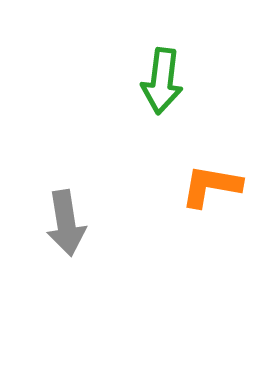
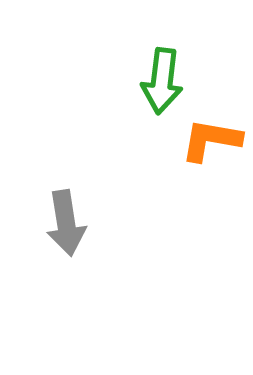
orange L-shape: moved 46 px up
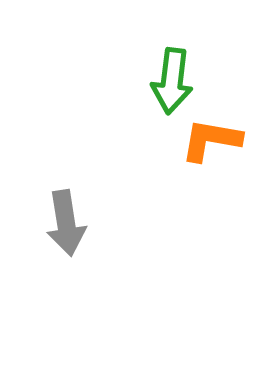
green arrow: moved 10 px right
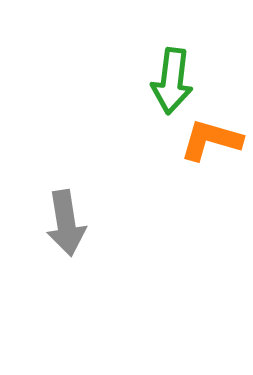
orange L-shape: rotated 6 degrees clockwise
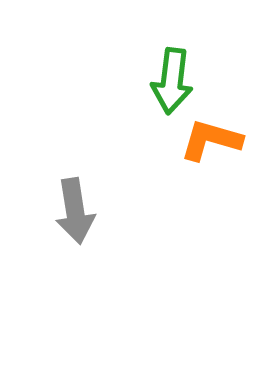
gray arrow: moved 9 px right, 12 px up
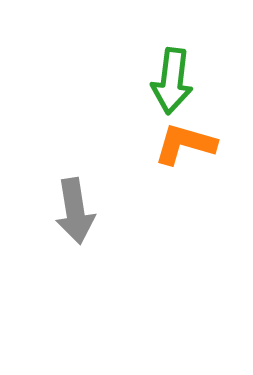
orange L-shape: moved 26 px left, 4 px down
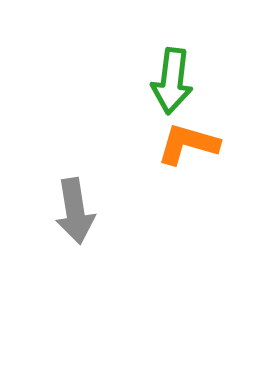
orange L-shape: moved 3 px right
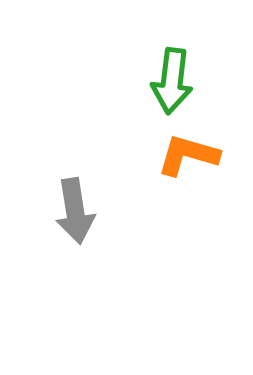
orange L-shape: moved 11 px down
